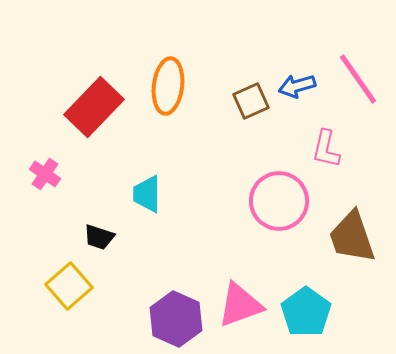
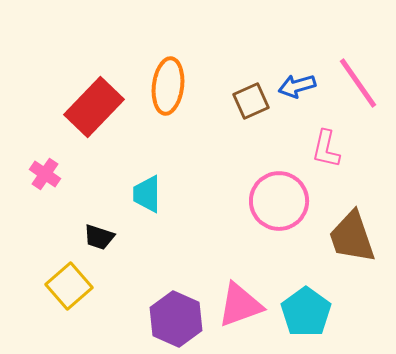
pink line: moved 4 px down
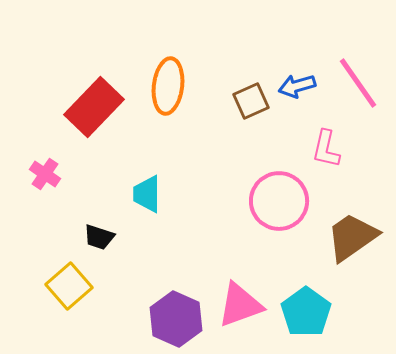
brown trapezoid: rotated 74 degrees clockwise
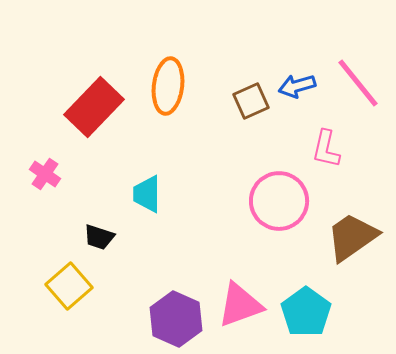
pink line: rotated 4 degrees counterclockwise
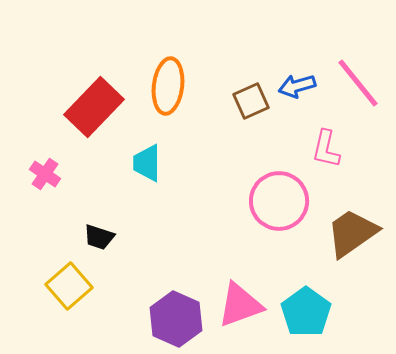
cyan trapezoid: moved 31 px up
brown trapezoid: moved 4 px up
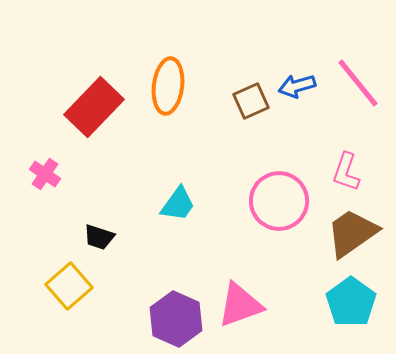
pink L-shape: moved 20 px right, 23 px down; rotated 6 degrees clockwise
cyan trapezoid: moved 31 px right, 41 px down; rotated 144 degrees counterclockwise
cyan pentagon: moved 45 px right, 10 px up
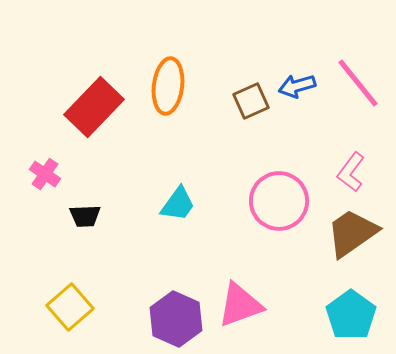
pink L-shape: moved 5 px right; rotated 18 degrees clockwise
black trapezoid: moved 14 px left, 21 px up; rotated 20 degrees counterclockwise
yellow square: moved 1 px right, 21 px down
cyan pentagon: moved 13 px down
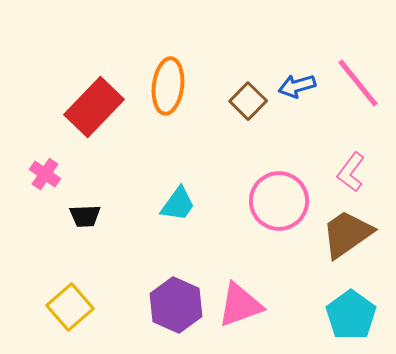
brown square: moved 3 px left; rotated 21 degrees counterclockwise
brown trapezoid: moved 5 px left, 1 px down
purple hexagon: moved 14 px up
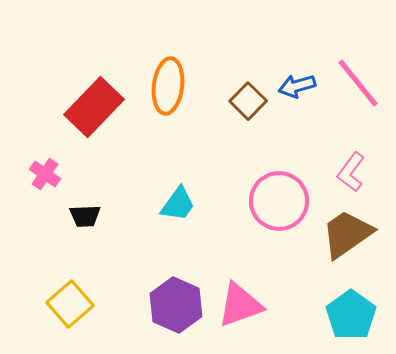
yellow square: moved 3 px up
